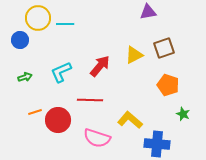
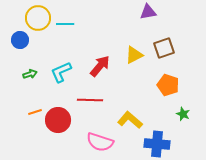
green arrow: moved 5 px right, 3 px up
pink semicircle: moved 3 px right, 4 px down
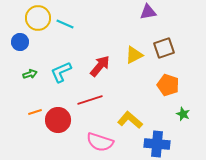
cyan line: rotated 24 degrees clockwise
blue circle: moved 2 px down
red line: rotated 20 degrees counterclockwise
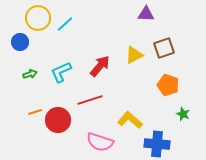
purple triangle: moved 2 px left, 2 px down; rotated 12 degrees clockwise
cyan line: rotated 66 degrees counterclockwise
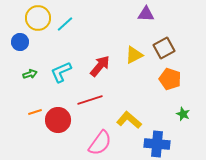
brown square: rotated 10 degrees counterclockwise
orange pentagon: moved 2 px right, 6 px up
yellow L-shape: moved 1 px left
pink semicircle: moved 1 px down; rotated 72 degrees counterclockwise
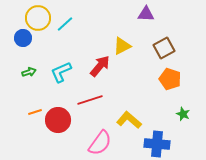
blue circle: moved 3 px right, 4 px up
yellow triangle: moved 12 px left, 9 px up
green arrow: moved 1 px left, 2 px up
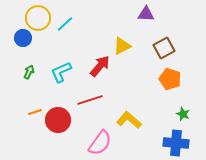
green arrow: rotated 48 degrees counterclockwise
blue cross: moved 19 px right, 1 px up
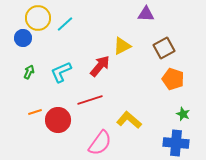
orange pentagon: moved 3 px right
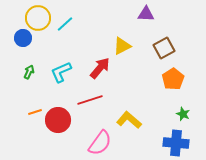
red arrow: moved 2 px down
orange pentagon: rotated 20 degrees clockwise
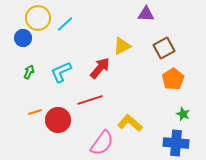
yellow L-shape: moved 1 px right, 3 px down
pink semicircle: moved 2 px right
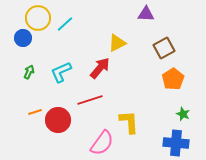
yellow triangle: moved 5 px left, 3 px up
yellow L-shape: moved 1 px left, 1 px up; rotated 45 degrees clockwise
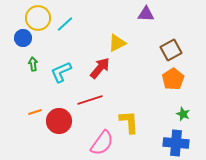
brown square: moved 7 px right, 2 px down
green arrow: moved 4 px right, 8 px up; rotated 32 degrees counterclockwise
red circle: moved 1 px right, 1 px down
